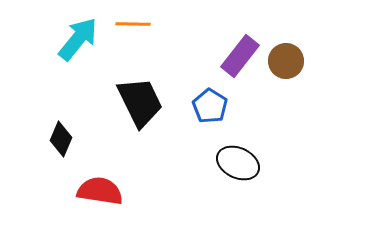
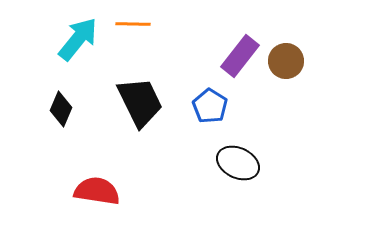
black diamond: moved 30 px up
red semicircle: moved 3 px left
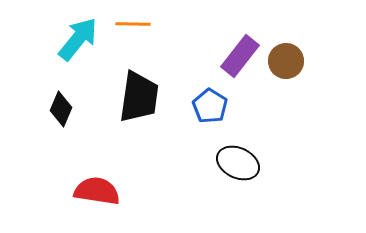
black trapezoid: moved 1 px left, 5 px up; rotated 34 degrees clockwise
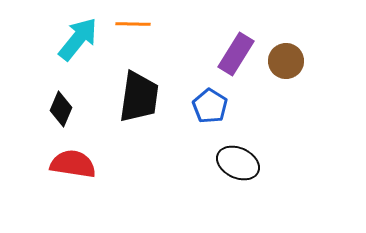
purple rectangle: moved 4 px left, 2 px up; rotated 6 degrees counterclockwise
red semicircle: moved 24 px left, 27 px up
